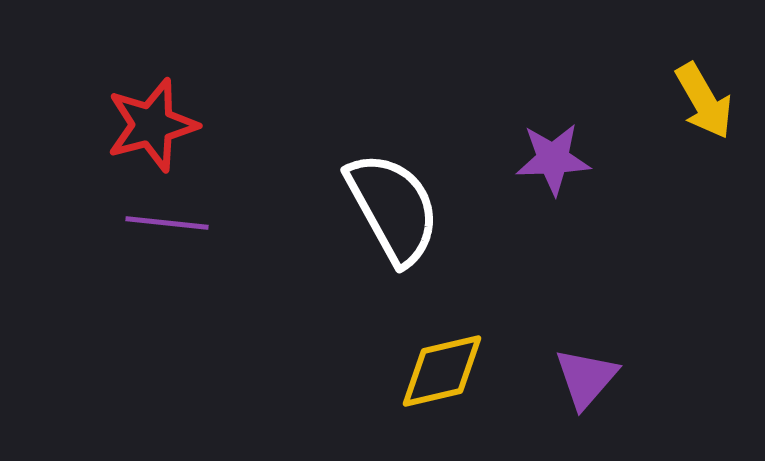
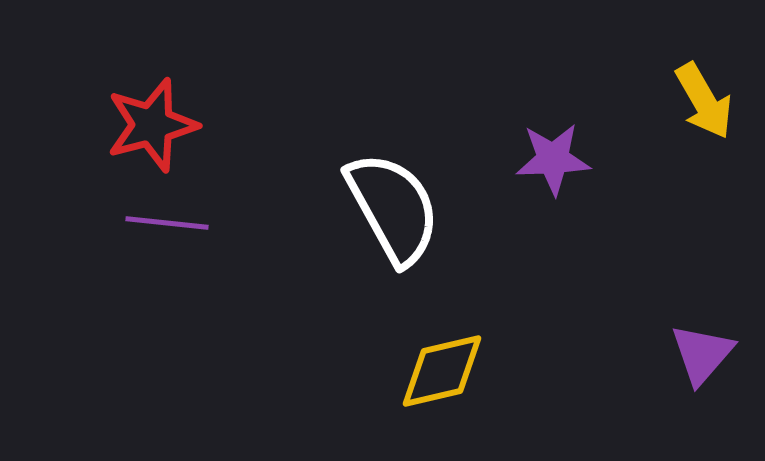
purple triangle: moved 116 px right, 24 px up
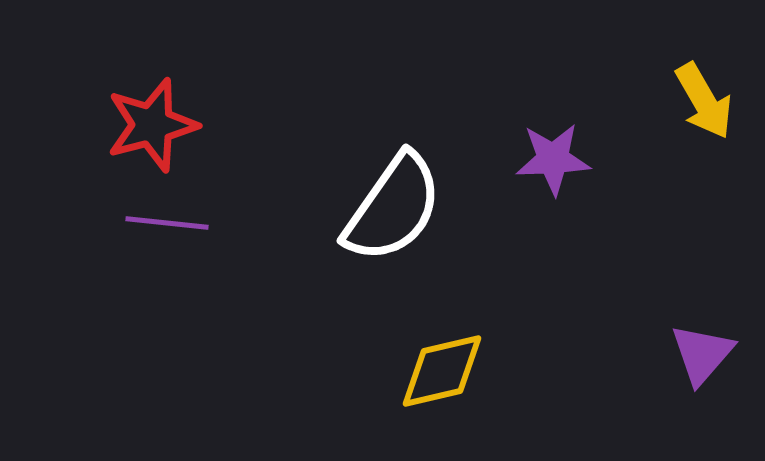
white semicircle: rotated 64 degrees clockwise
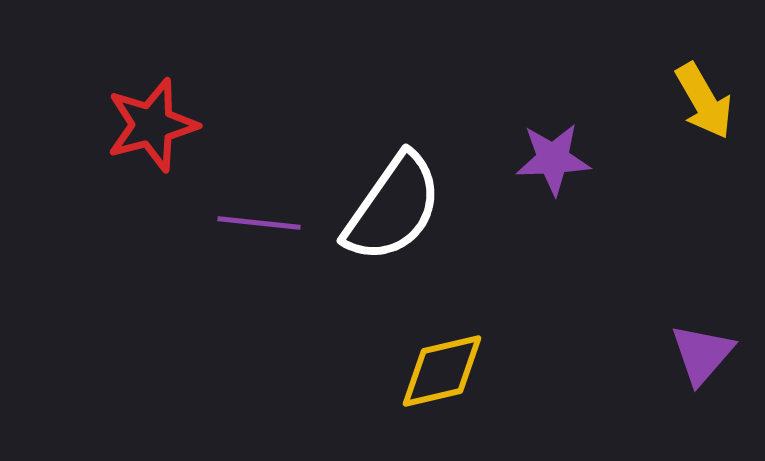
purple line: moved 92 px right
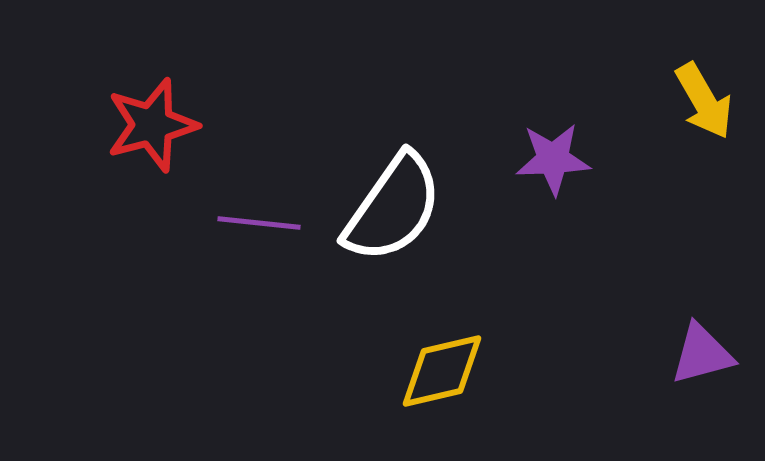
purple triangle: rotated 34 degrees clockwise
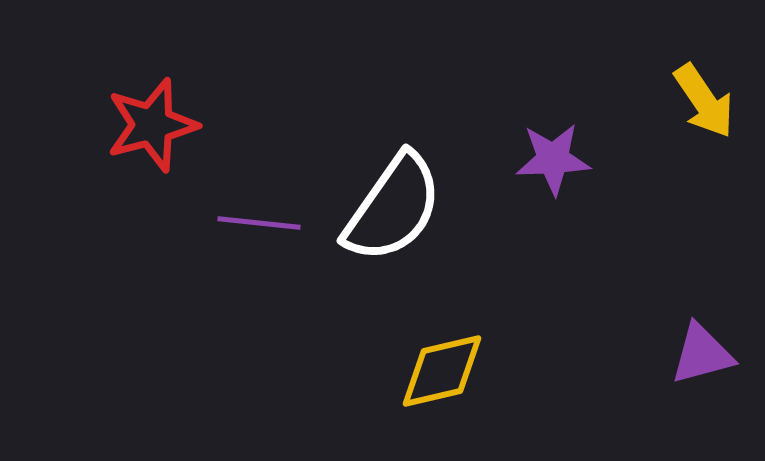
yellow arrow: rotated 4 degrees counterclockwise
